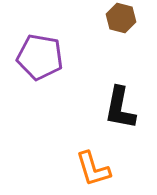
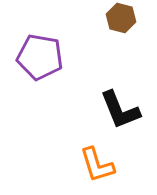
black L-shape: moved 2 px down; rotated 33 degrees counterclockwise
orange L-shape: moved 4 px right, 4 px up
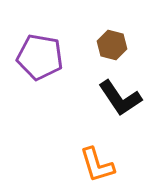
brown hexagon: moved 9 px left, 27 px down
black L-shape: moved 12 px up; rotated 12 degrees counterclockwise
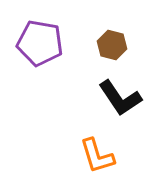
purple pentagon: moved 14 px up
orange L-shape: moved 9 px up
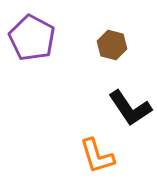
purple pentagon: moved 8 px left, 5 px up; rotated 18 degrees clockwise
black L-shape: moved 10 px right, 10 px down
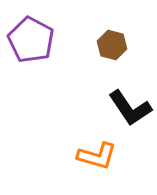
purple pentagon: moved 1 px left, 2 px down
orange L-shape: rotated 57 degrees counterclockwise
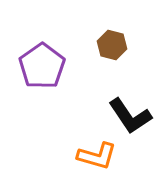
purple pentagon: moved 11 px right, 26 px down; rotated 9 degrees clockwise
black L-shape: moved 8 px down
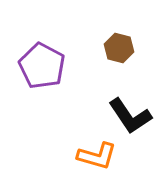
brown hexagon: moved 7 px right, 3 px down
purple pentagon: rotated 9 degrees counterclockwise
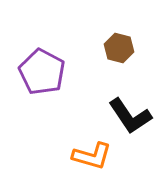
purple pentagon: moved 6 px down
orange L-shape: moved 5 px left
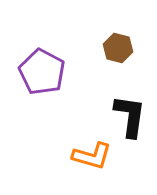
brown hexagon: moved 1 px left
black L-shape: rotated 138 degrees counterclockwise
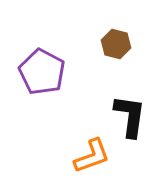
brown hexagon: moved 2 px left, 4 px up
orange L-shape: rotated 36 degrees counterclockwise
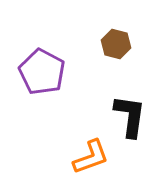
orange L-shape: moved 1 px left, 1 px down
